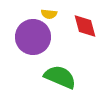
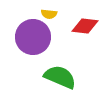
red diamond: rotated 68 degrees counterclockwise
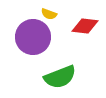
yellow semicircle: rotated 14 degrees clockwise
green semicircle: rotated 136 degrees clockwise
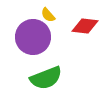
yellow semicircle: moved 1 px left, 1 px down; rotated 28 degrees clockwise
green semicircle: moved 14 px left, 1 px down
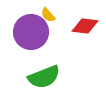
purple circle: moved 2 px left, 5 px up
green semicircle: moved 2 px left, 1 px up
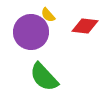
green semicircle: rotated 68 degrees clockwise
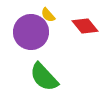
red diamond: rotated 44 degrees clockwise
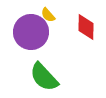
red diamond: moved 1 px right, 1 px down; rotated 40 degrees clockwise
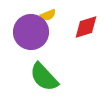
yellow semicircle: rotated 70 degrees counterclockwise
red diamond: rotated 72 degrees clockwise
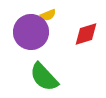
red diamond: moved 7 px down
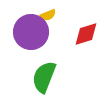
green semicircle: rotated 64 degrees clockwise
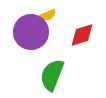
red diamond: moved 4 px left, 1 px down
green semicircle: moved 8 px right, 2 px up
